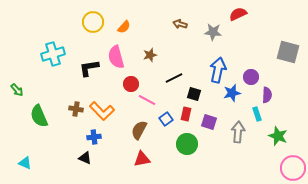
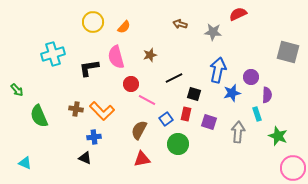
green circle: moved 9 px left
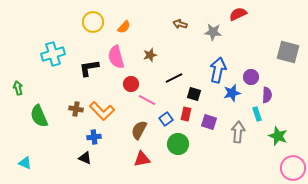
green arrow: moved 1 px right, 2 px up; rotated 152 degrees counterclockwise
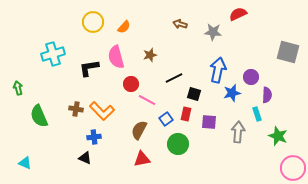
purple square: rotated 14 degrees counterclockwise
